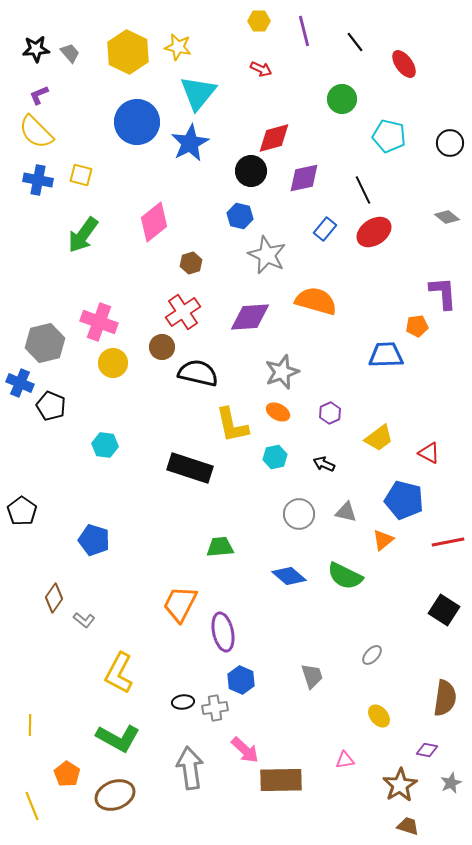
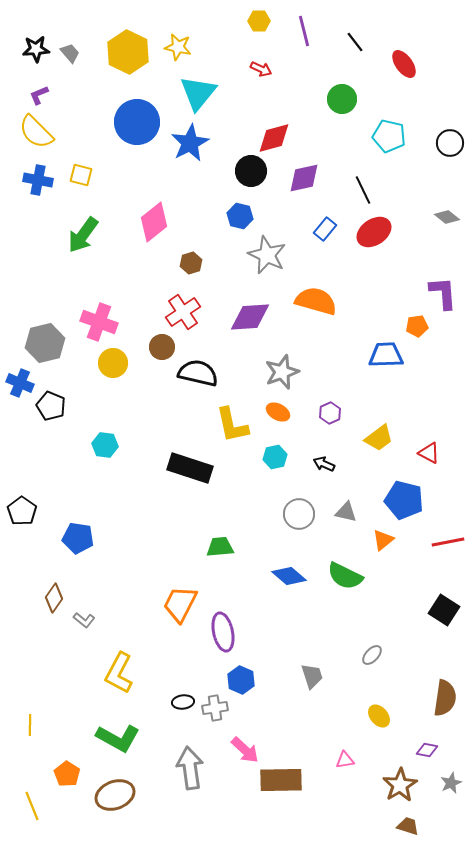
blue pentagon at (94, 540): moved 16 px left, 2 px up; rotated 8 degrees counterclockwise
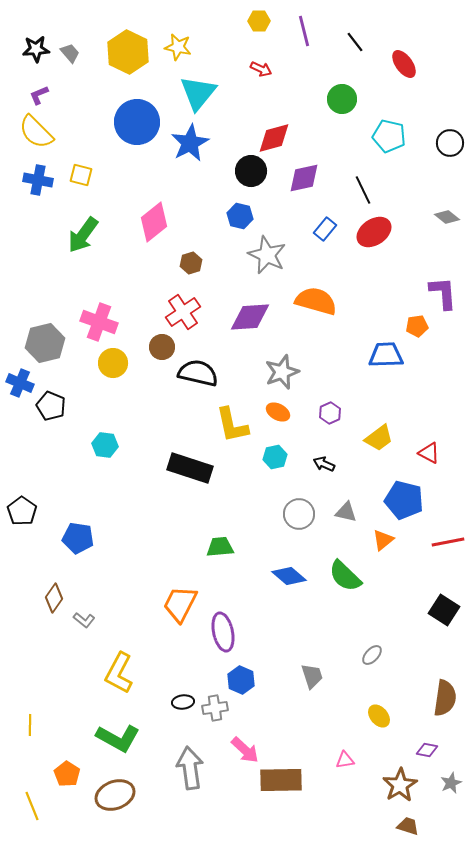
green semicircle at (345, 576): rotated 18 degrees clockwise
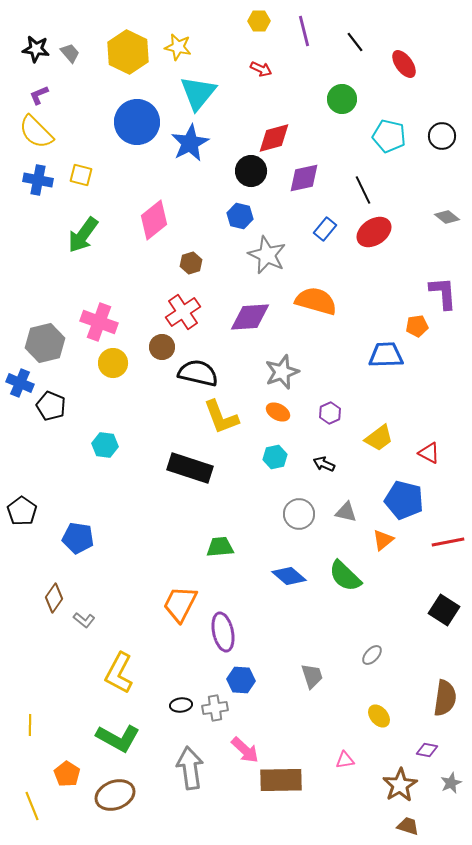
black star at (36, 49): rotated 12 degrees clockwise
black circle at (450, 143): moved 8 px left, 7 px up
pink diamond at (154, 222): moved 2 px up
yellow L-shape at (232, 425): moved 11 px left, 8 px up; rotated 9 degrees counterclockwise
blue hexagon at (241, 680): rotated 20 degrees counterclockwise
black ellipse at (183, 702): moved 2 px left, 3 px down
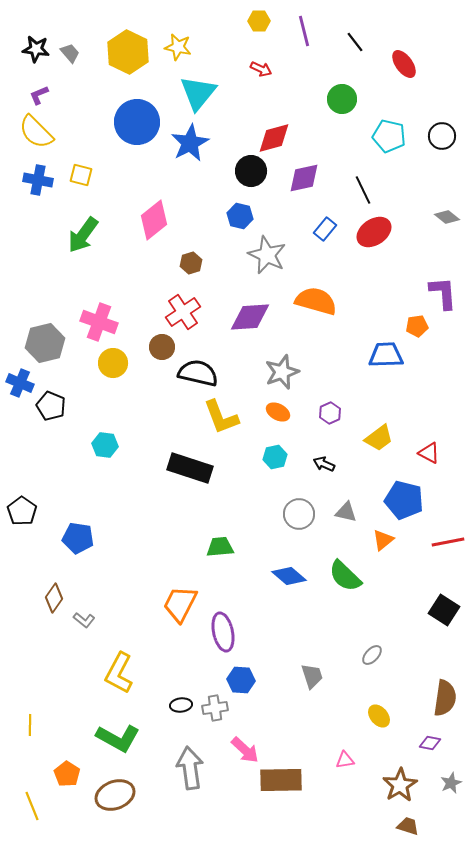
purple diamond at (427, 750): moved 3 px right, 7 px up
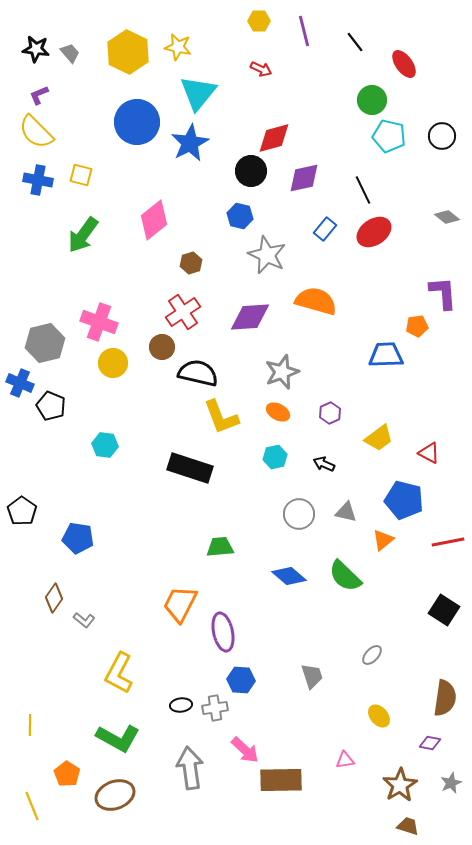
green circle at (342, 99): moved 30 px right, 1 px down
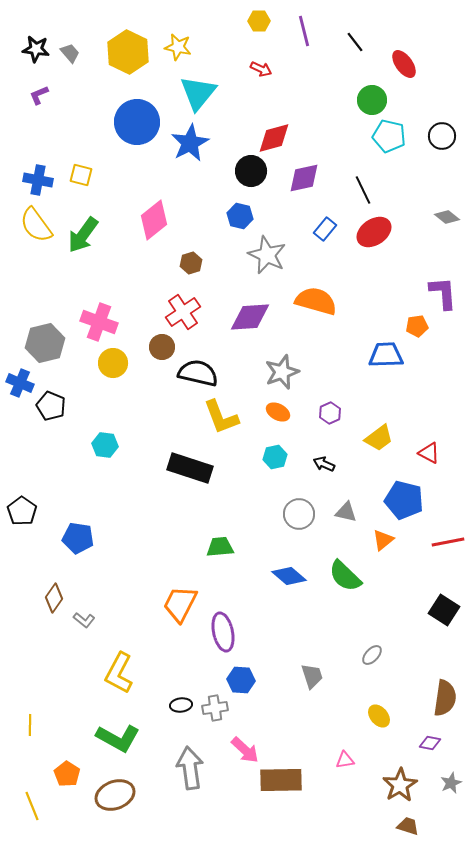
yellow semicircle at (36, 132): moved 93 px down; rotated 9 degrees clockwise
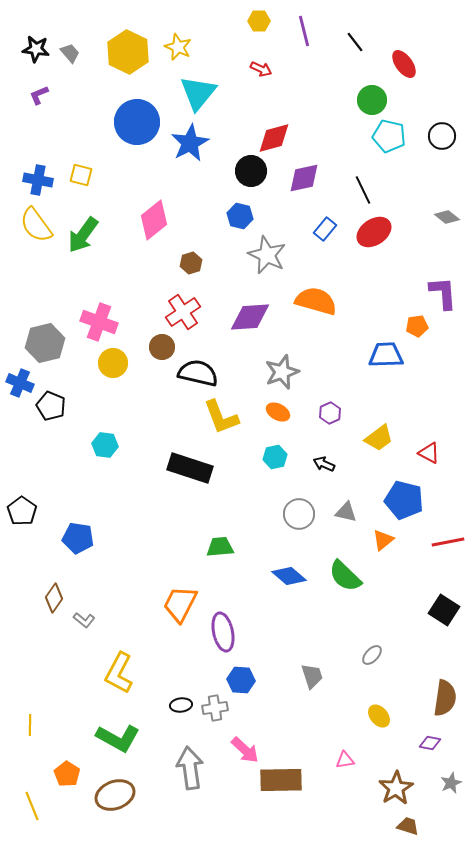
yellow star at (178, 47): rotated 12 degrees clockwise
brown star at (400, 785): moved 4 px left, 3 px down
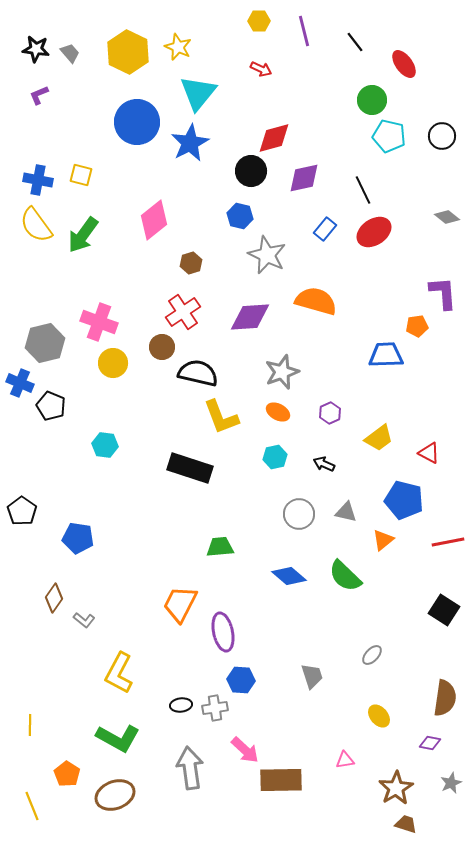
brown trapezoid at (408, 826): moved 2 px left, 2 px up
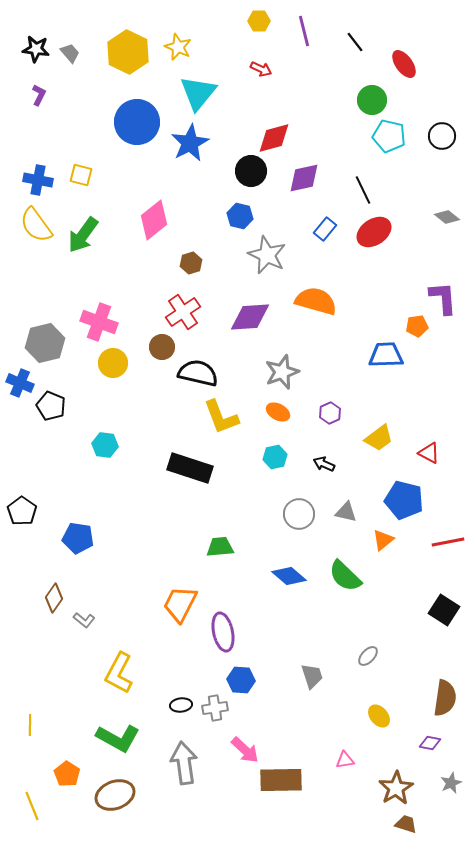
purple L-shape at (39, 95): rotated 140 degrees clockwise
purple L-shape at (443, 293): moved 5 px down
gray ellipse at (372, 655): moved 4 px left, 1 px down
gray arrow at (190, 768): moved 6 px left, 5 px up
